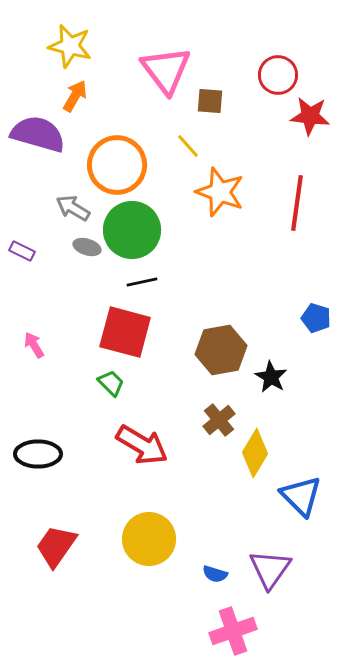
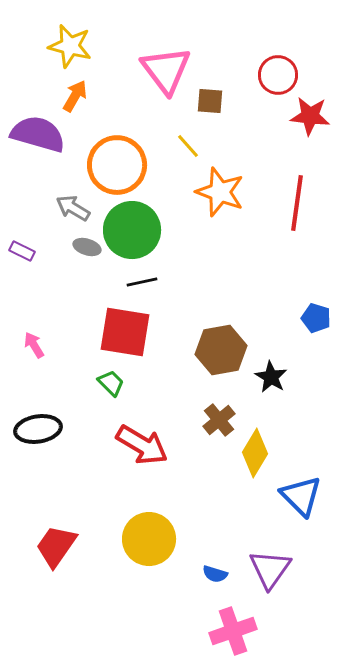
red square: rotated 6 degrees counterclockwise
black ellipse: moved 25 px up; rotated 9 degrees counterclockwise
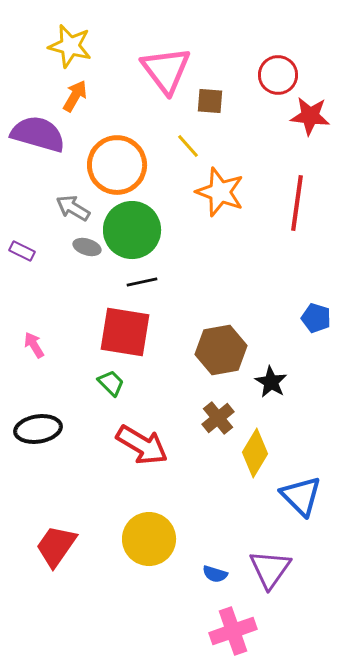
black star: moved 5 px down
brown cross: moved 1 px left, 2 px up
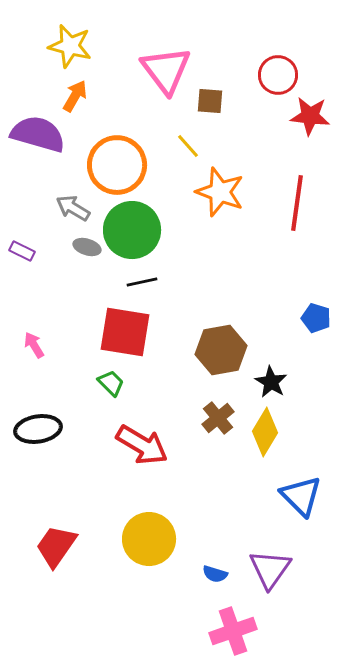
yellow diamond: moved 10 px right, 21 px up
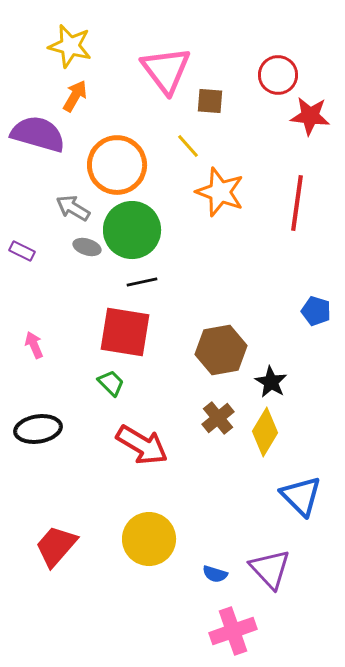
blue pentagon: moved 7 px up
pink arrow: rotated 8 degrees clockwise
red trapezoid: rotated 6 degrees clockwise
purple triangle: rotated 18 degrees counterclockwise
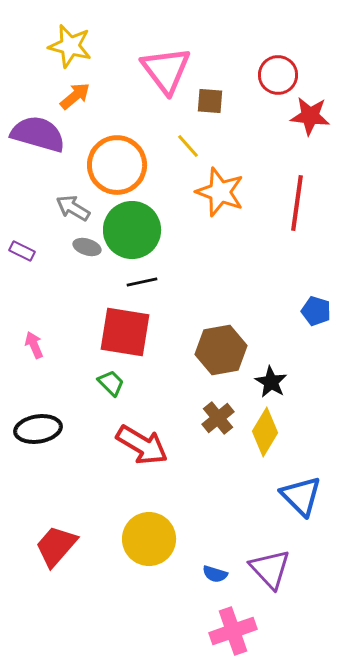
orange arrow: rotated 20 degrees clockwise
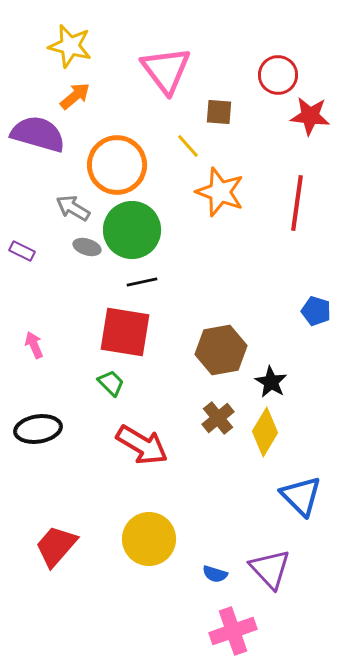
brown square: moved 9 px right, 11 px down
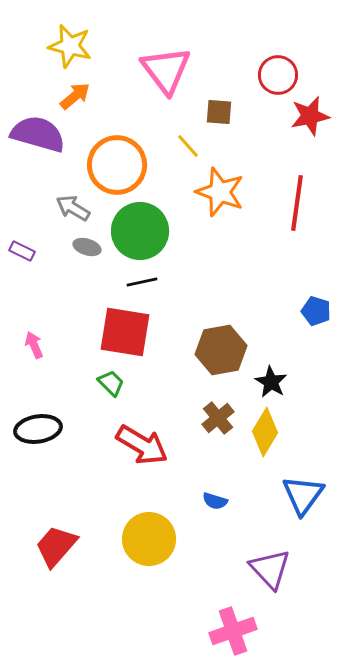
red star: rotated 18 degrees counterclockwise
green circle: moved 8 px right, 1 px down
blue triangle: moved 2 px right, 1 px up; rotated 21 degrees clockwise
blue semicircle: moved 73 px up
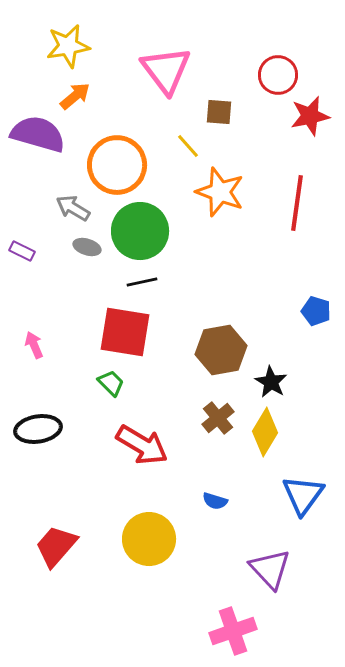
yellow star: moved 2 px left; rotated 24 degrees counterclockwise
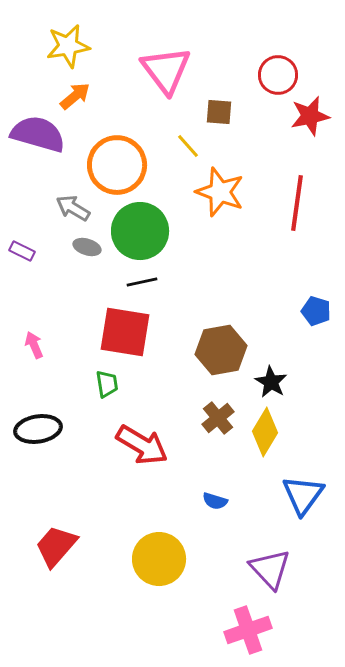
green trapezoid: moved 4 px left, 1 px down; rotated 36 degrees clockwise
yellow circle: moved 10 px right, 20 px down
pink cross: moved 15 px right, 1 px up
